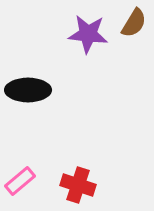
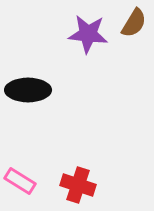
pink rectangle: rotated 72 degrees clockwise
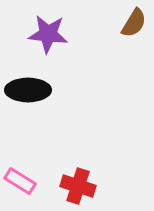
purple star: moved 40 px left
red cross: moved 1 px down
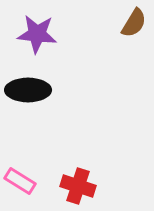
purple star: moved 11 px left
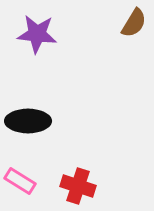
black ellipse: moved 31 px down
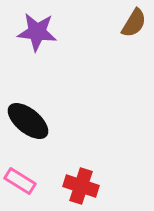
purple star: moved 2 px up
black ellipse: rotated 39 degrees clockwise
red cross: moved 3 px right
